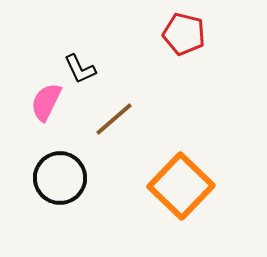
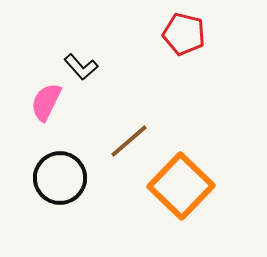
black L-shape: moved 1 px right, 2 px up; rotated 16 degrees counterclockwise
brown line: moved 15 px right, 22 px down
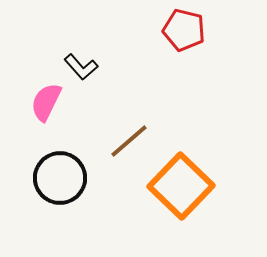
red pentagon: moved 4 px up
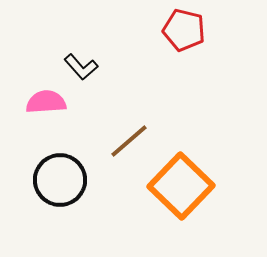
pink semicircle: rotated 60 degrees clockwise
black circle: moved 2 px down
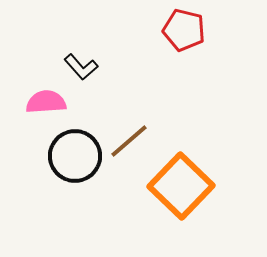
black circle: moved 15 px right, 24 px up
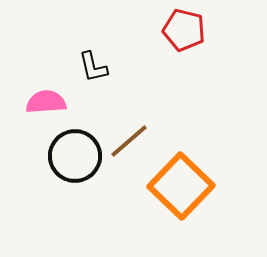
black L-shape: moved 12 px right; rotated 28 degrees clockwise
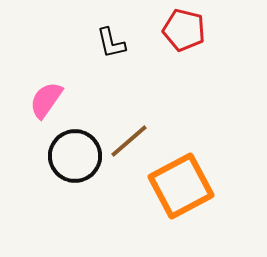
black L-shape: moved 18 px right, 24 px up
pink semicircle: moved 2 px up; rotated 51 degrees counterclockwise
orange square: rotated 18 degrees clockwise
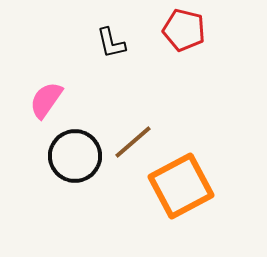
brown line: moved 4 px right, 1 px down
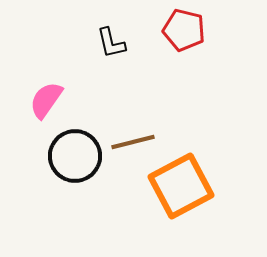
brown line: rotated 27 degrees clockwise
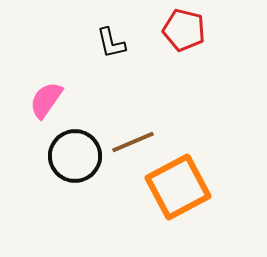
brown line: rotated 9 degrees counterclockwise
orange square: moved 3 px left, 1 px down
